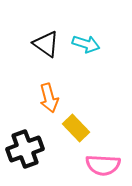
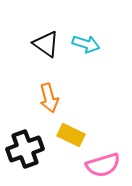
yellow rectangle: moved 5 px left, 7 px down; rotated 20 degrees counterclockwise
pink semicircle: rotated 20 degrees counterclockwise
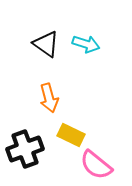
pink semicircle: moved 7 px left; rotated 56 degrees clockwise
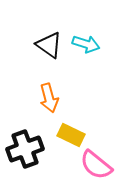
black triangle: moved 3 px right, 1 px down
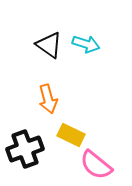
orange arrow: moved 1 px left, 1 px down
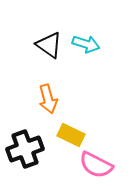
pink semicircle: rotated 12 degrees counterclockwise
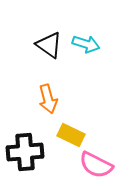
black cross: moved 3 px down; rotated 15 degrees clockwise
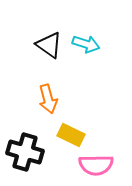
black cross: rotated 21 degrees clockwise
pink semicircle: rotated 28 degrees counterclockwise
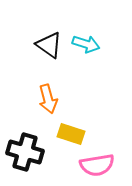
yellow rectangle: moved 1 px up; rotated 8 degrees counterclockwise
pink semicircle: moved 1 px right; rotated 8 degrees counterclockwise
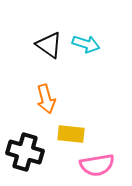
orange arrow: moved 2 px left
yellow rectangle: rotated 12 degrees counterclockwise
